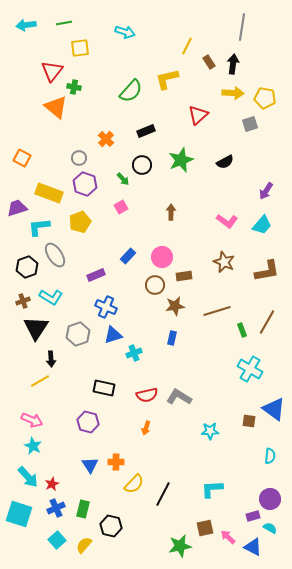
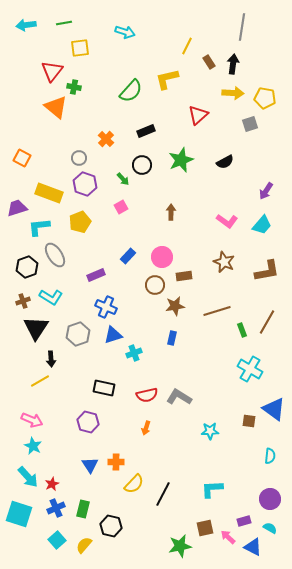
purple rectangle at (253, 516): moved 9 px left, 5 px down
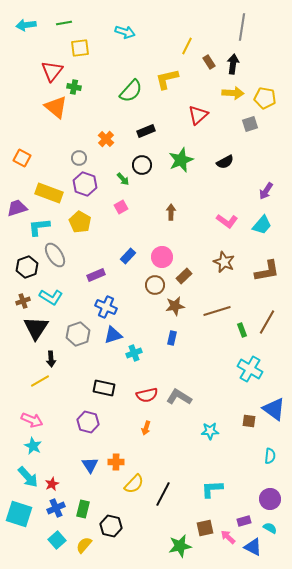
yellow pentagon at (80, 222): rotated 20 degrees counterclockwise
brown rectangle at (184, 276): rotated 35 degrees counterclockwise
